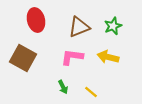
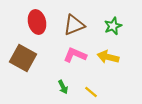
red ellipse: moved 1 px right, 2 px down
brown triangle: moved 5 px left, 2 px up
pink L-shape: moved 3 px right, 2 px up; rotated 15 degrees clockwise
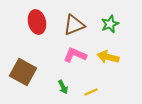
green star: moved 3 px left, 2 px up
brown square: moved 14 px down
yellow line: rotated 64 degrees counterclockwise
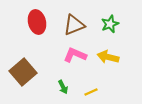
brown square: rotated 20 degrees clockwise
